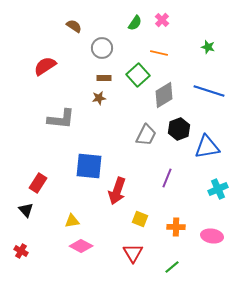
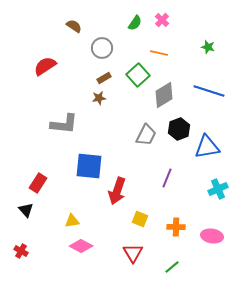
brown rectangle: rotated 32 degrees counterclockwise
gray L-shape: moved 3 px right, 5 px down
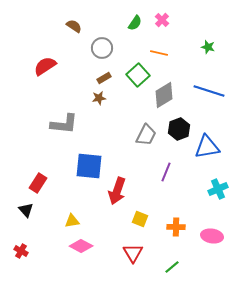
purple line: moved 1 px left, 6 px up
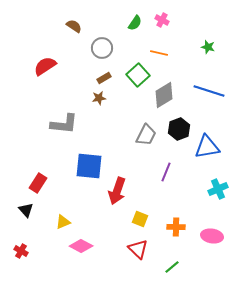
pink cross: rotated 16 degrees counterclockwise
yellow triangle: moved 9 px left, 1 px down; rotated 14 degrees counterclockwise
red triangle: moved 5 px right, 4 px up; rotated 15 degrees counterclockwise
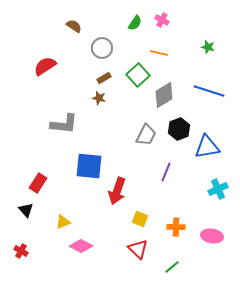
brown star: rotated 24 degrees clockwise
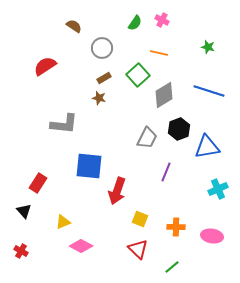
gray trapezoid: moved 1 px right, 3 px down
black triangle: moved 2 px left, 1 px down
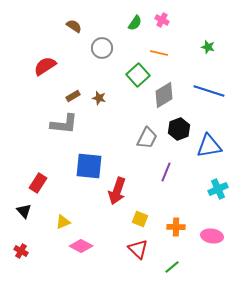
brown rectangle: moved 31 px left, 18 px down
blue triangle: moved 2 px right, 1 px up
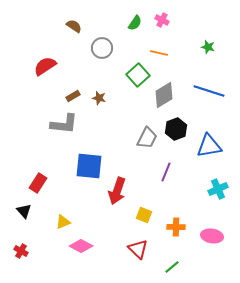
black hexagon: moved 3 px left
yellow square: moved 4 px right, 4 px up
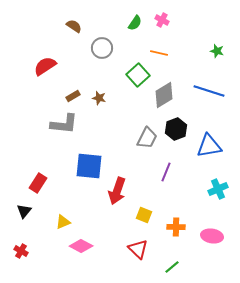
green star: moved 9 px right, 4 px down
black triangle: rotated 21 degrees clockwise
